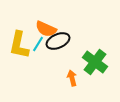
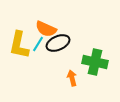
black ellipse: moved 2 px down
green cross: rotated 25 degrees counterclockwise
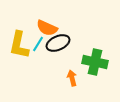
orange semicircle: moved 1 px right, 1 px up
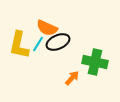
black ellipse: moved 1 px up
orange arrow: rotated 56 degrees clockwise
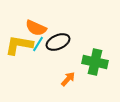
orange semicircle: moved 11 px left
yellow L-shape: rotated 88 degrees clockwise
orange arrow: moved 4 px left, 1 px down
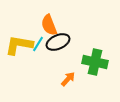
orange semicircle: moved 13 px right, 3 px up; rotated 45 degrees clockwise
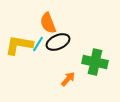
orange semicircle: moved 1 px left, 2 px up
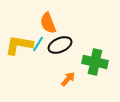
black ellipse: moved 2 px right, 3 px down
